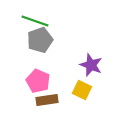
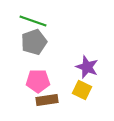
green line: moved 2 px left
gray pentagon: moved 6 px left, 2 px down
purple star: moved 4 px left, 2 px down
pink pentagon: rotated 25 degrees counterclockwise
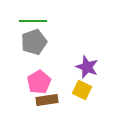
green line: rotated 20 degrees counterclockwise
pink pentagon: moved 1 px right, 1 px down; rotated 30 degrees counterclockwise
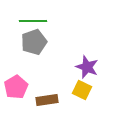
pink pentagon: moved 23 px left, 5 px down
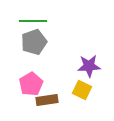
purple star: moved 2 px right, 1 px up; rotated 25 degrees counterclockwise
pink pentagon: moved 15 px right, 3 px up
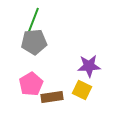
green line: rotated 68 degrees counterclockwise
gray pentagon: rotated 15 degrees clockwise
brown rectangle: moved 5 px right, 3 px up
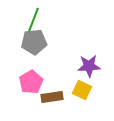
pink pentagon: moved 2 px up
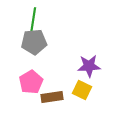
green line: rotated 12 degrees counterclockwise
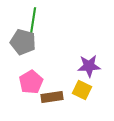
gray pentagon: moved 11 px left; rotated 20 degrees clockwise
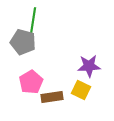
yellow square: moved 1 px left
